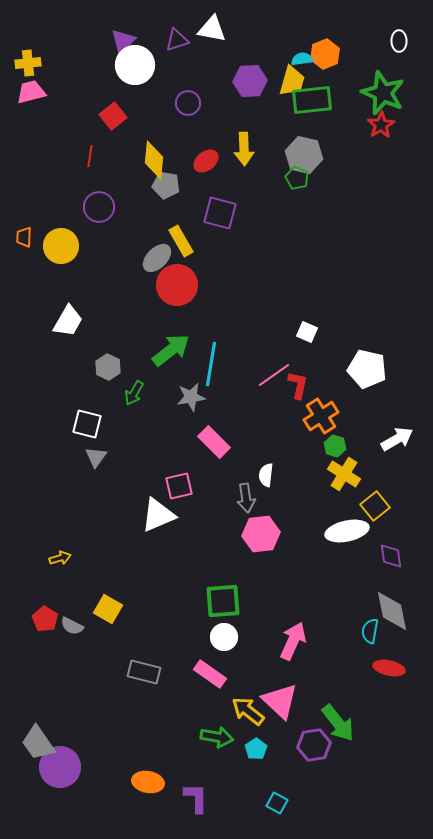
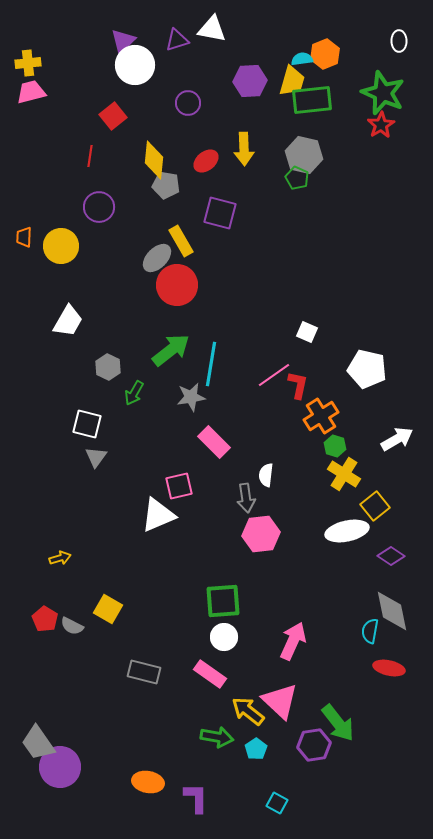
purple diamond at (391, 556): rotated 48 degrees counterclockwise
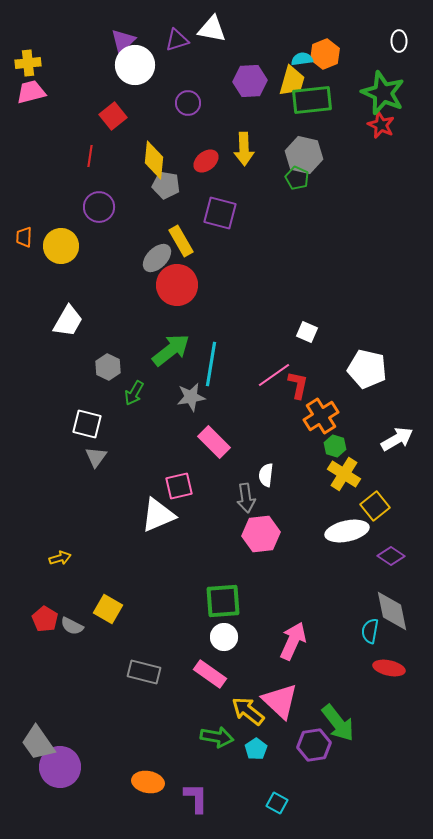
red star at (381, 125): rotated 16 degrees counterclockwise
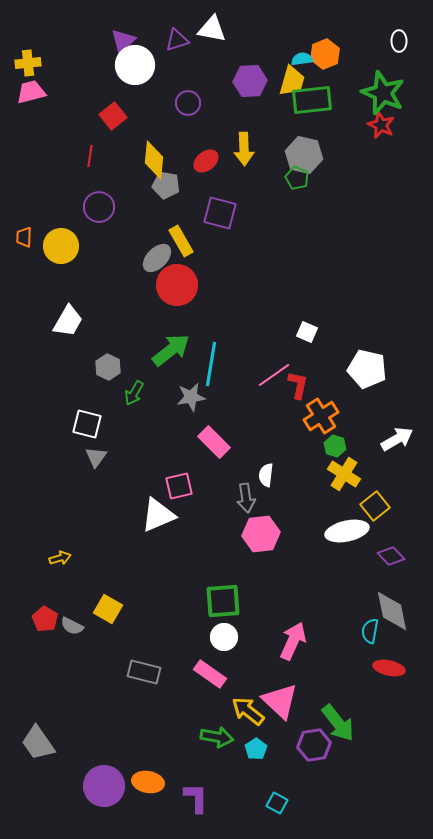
purple diamond at (391, 556): rotated 12 degrees clockwise
purple circle at (60, 767): moved 44 px right, 19 px down
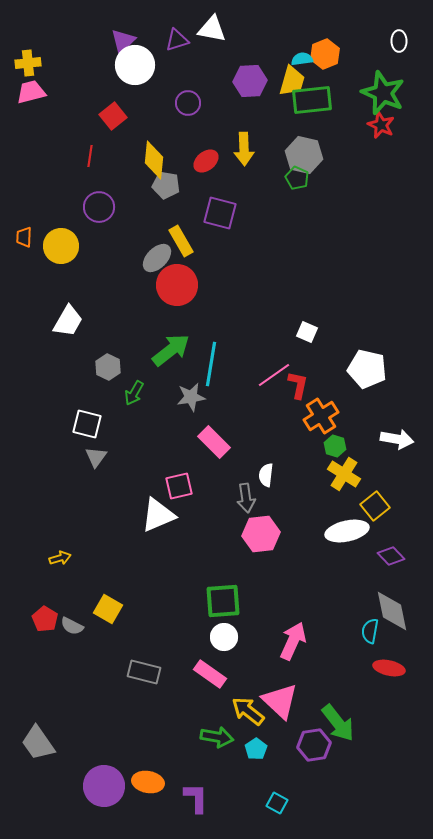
white arrow at (397, 439): rotated 40 degrees clockwise
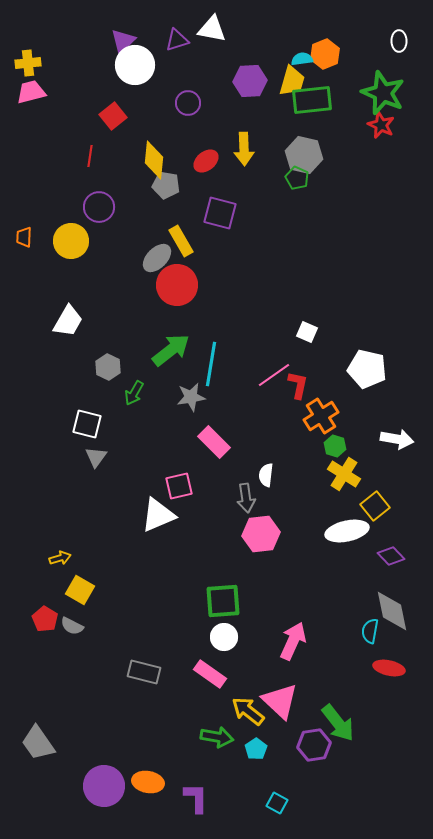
yellow circle at (61, 246): moved 10 px right, 5 px up
yellow square at (108, 609): moved 28 px left, 19 px up
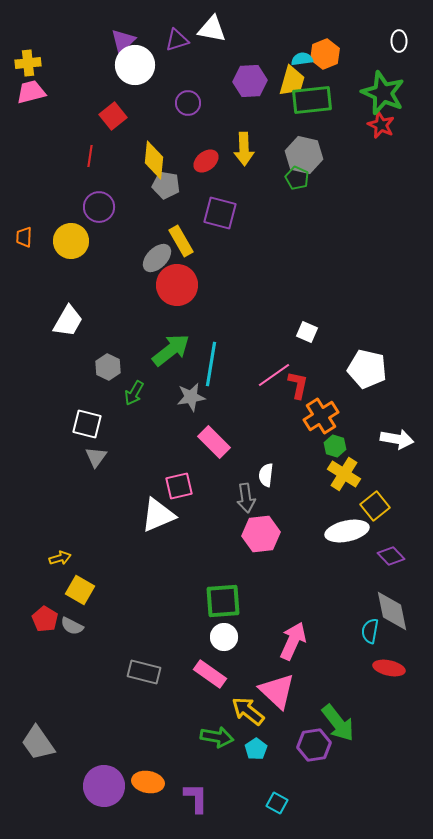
pink triangle at (280, 701): moved 3 px left, 10 px up
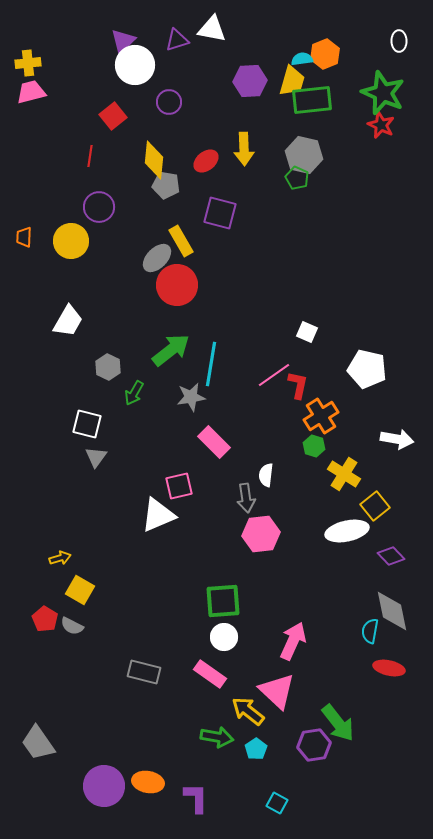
purple circle at (188, 103): moved 19 px left, 1 px up
green hexagon at (335, 446): moved 21 px left
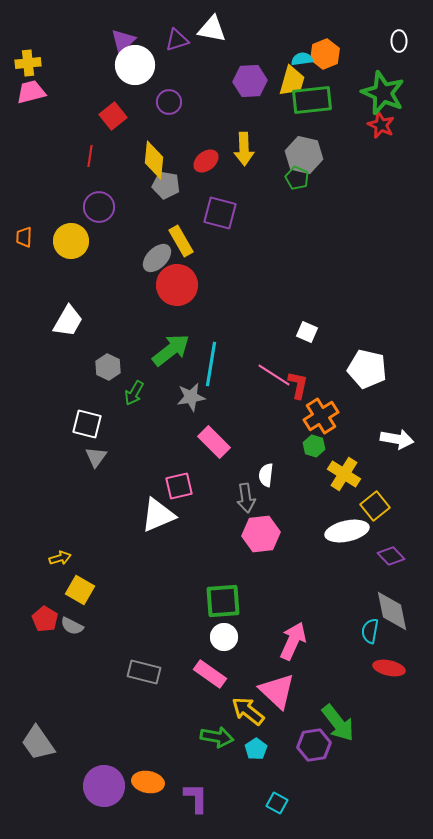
pink line at (274, 375): rotated 68 degrees clockwise
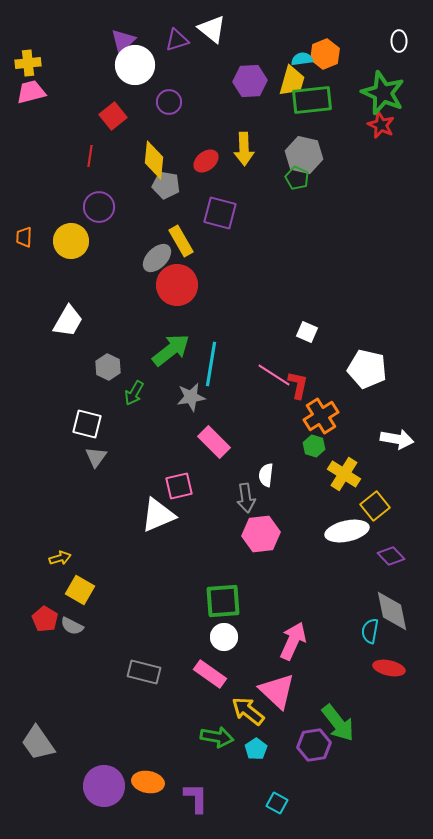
white triangle at (212, 29): rotated 28 degrees clockwise
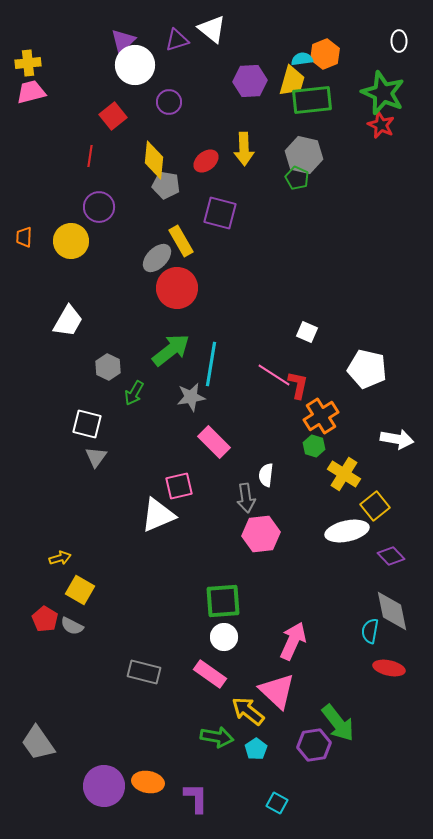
red circle at (177, 285): moved 3 px down
